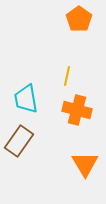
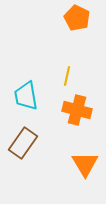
orange pentagon: moved 2 px left, 1 px up; rotated 10 degrees counterclockwise
cyan trapezoid: moved 3 px up
brown rectangle: moved 4 px right, 2 px down
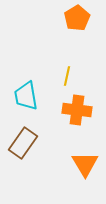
orange pentagon: rotated 15 degrees clockwise
orange cross: rotated 8 degrees counterclockwise
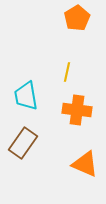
yellow line: moved 4 px up
orange triangle: rotated 36 degrees counterclockwise
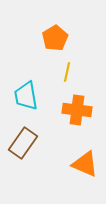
orange pentagon: moved 22 px left, 20 px down
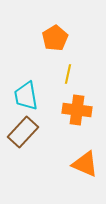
yellow line: moved 1 px right, 2 px down
brown rectangle: moved 11 px up; rotated 8 degrees clockwise
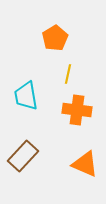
brown rectangle: moved 24 px down
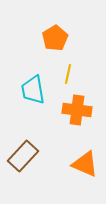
cyan trapezoid: moved 7 px right, 6 px up
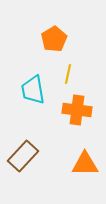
orange pentagon: moved 1 px left, 1 px down
orange triangle: rotated 24 degrees counterclockwise
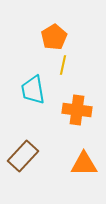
orange pentagon: moved 2 px up
yellow line: moved 5 px left, 9 px up
orange triangle: moved 1 px left
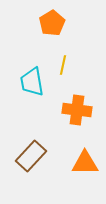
orange pentagon: moved 2 px left, 14 px up
cyan trapezoid: moved 1 px left, 8 px up
brown rectangle: moved 8 px right
orange triangle: moved 1 px right, 1 px up
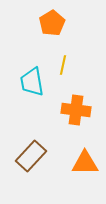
orange cross: moved 1 px left
